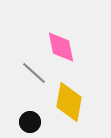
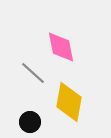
gray line: moved 1 px left
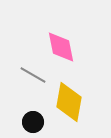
gray line: moved 2 px down; rotated 12 degrees counterclockwise
black circle: moved 3 px right
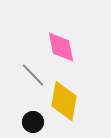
gray line: rotated 16 degrees clockwise
yellow diamond: moved 5 px left, 1 px up
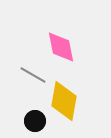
gray line: rotated 16 degrees counterclockwise
black circle: moved 2 px right, 1 px up
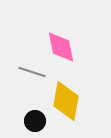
gray line: moved 1 px left, 3 px up; rotated 12 degrees counterclockwise
yellow diamond: moved 2 px right
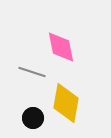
yellow diamond: moved 2 px down
black circle: moved 2 px left, 3 px up
